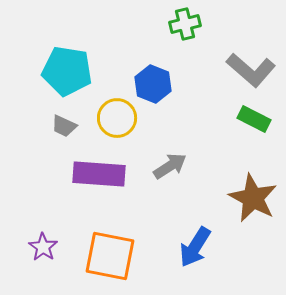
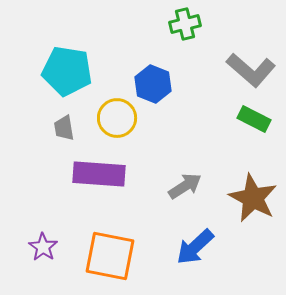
gray trapezoid: moved 2 px down; rotated 56 degrees clockwise
gray arrow: moved 15 px right, 20 px down
blue arrow: rotated 15 degrees clockwise
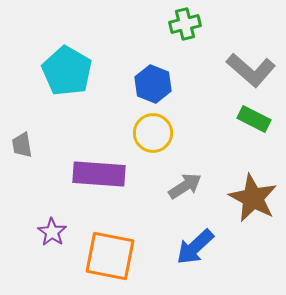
cyan pentagon: rotated 21 degrees clockwise
yellow circle: moved 36 px right, 15 px down
gray trapezoid: moved 42 px left, 17 px down
purple star: moved 9 px right, 15 px up
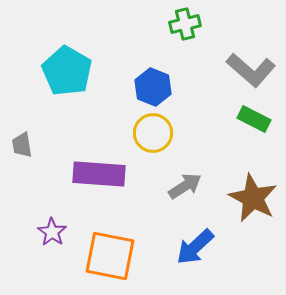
blue hexagon: moved 3 px down
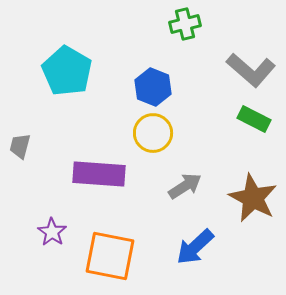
gray trapezoid: moved 2 px left, 1 px down; rotated 24 degrees clockwise
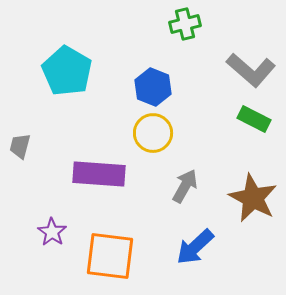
gray arrow: rotated 28 degrees counterclockwise
orange square: rotated 4 degrees counterclockwise
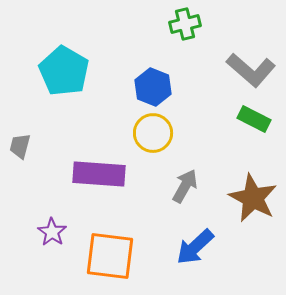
cyan pentagon: moved 3 px left
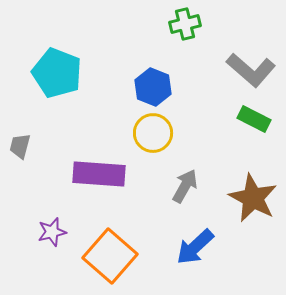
cyan pentagon: moved 7 px left, 2 px down; rotated 9 degrees counterclockwise
purple star: rotated 24 degrees clockwise
orange square: rotated 34 degrees clockwise
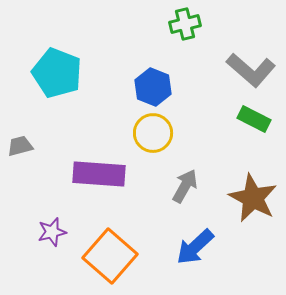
gray trapezoid: rotated 60 degrees clockwise
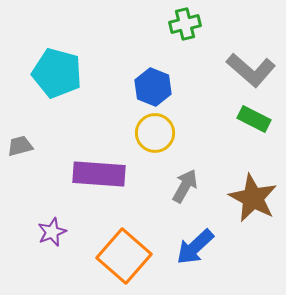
cyan pentagon: rotated 6 degrees counterclockwise
yellow circle: moved 2 px right
purple star: rotated 8 degrees counterclockwise
orange square: moved 14 px right
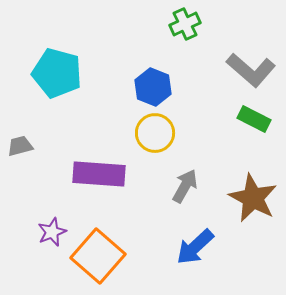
green cross: rotated 12 degrees counterclockwise
orange square: moved 26 px left
